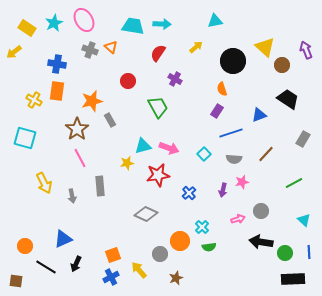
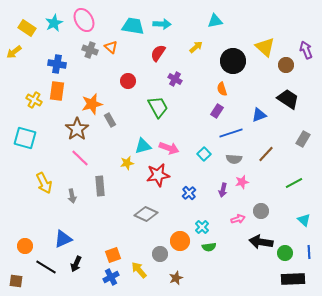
brown circle at (282, 65): moved 4 px right
orange star at (92, 101): moved 3 px down
pink line at (80, 158): rotated 18 degrees counterclockwise
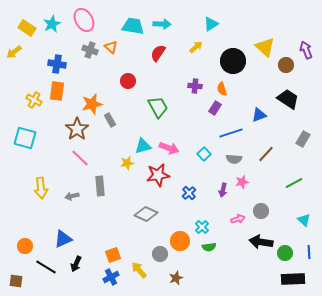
cyan triangle at (215, 21): moved 4 px left, 3 px down; rotated 21 degrees counterclockwise
cyan star at (54, 23): moved 2 px left, 1 px down
purple cross at (175, 79): moved 20 px right, 7 px down; rotated 24 degrees counterclockwise
purple rectangle at (217, 111): moved 2 px left, 3 px up
yellow arrow at (44, 183): moved 3 px left, 5 px down; rotated 20 degrees clockwise
gray arrow at (72, 196): rotated 88 degrees clockwise
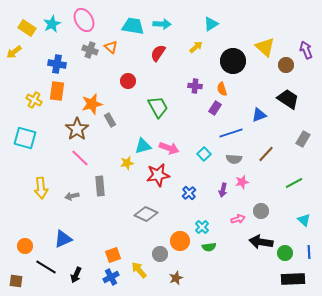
black arrow at (76, 264): moved 11 px down
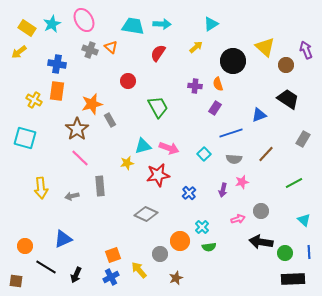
yellow arrow at (14, 52): moved 5 px right
orange semicircle at (222, 89): moved 4 px left, 5 px up
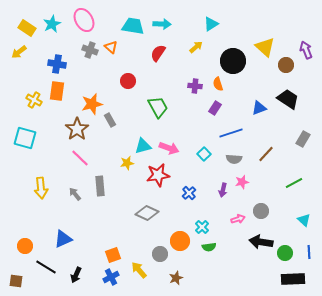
blue triangle at (259, 115): moved 7 px up
gray arrow at (72, 196): moved 3 px right, 2 px up; rotated 64 degrees clockwise
gray diamond at (146, 214): moved 1 px right, 1 px up
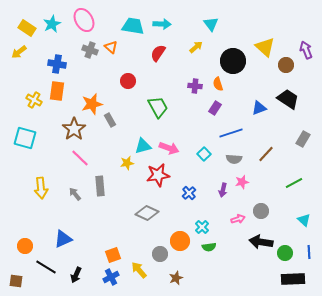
cyan triangle at (211, 24): rotated 35 degrees counterclockwise
brown star at (77, 129): moved 3 px left
